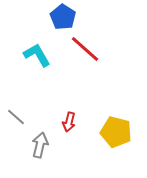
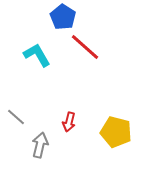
red line: moved 2 px up
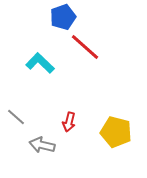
blue pentagon: rotated 20 degrees clockwise
cyan L-shape: moved 3 px right, 8 px down; rotated 16 degrees counterclockwise
gray arrow: moved 2 px right; rotated 90 degrees counterclockwise
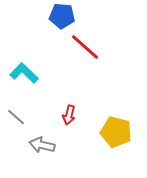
blue pentagon: moved 1 px left, 1 px up; rotated 25 degrees clockwise
cyan L-shape: moved 16 px left, 10 px down
red arrow: moved 7 px up
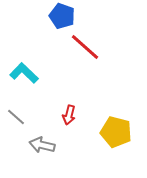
blue pentagon: rotated 15 degrees clockwise
